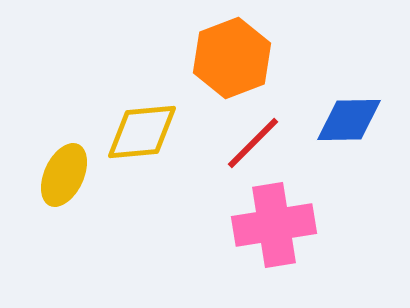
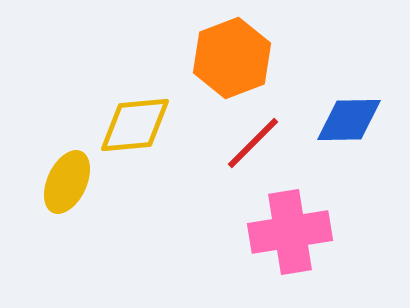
yellow diamond: moved 7 px left, 7 px up
yellow ellipse: moved 3 px right, 7 px down
pink cross: moved 16 px right, 7 px down
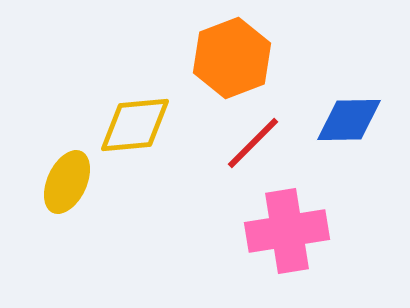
pink cross: moved 3 px left, 1 px up
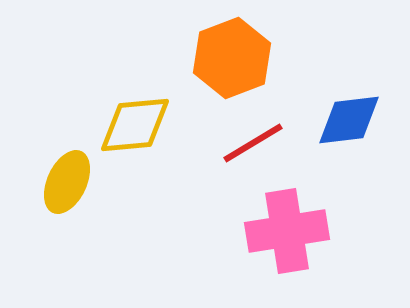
blue diamond: rotated 6 degrees counterclockwise
red line: rotated 14 degrees clockwise
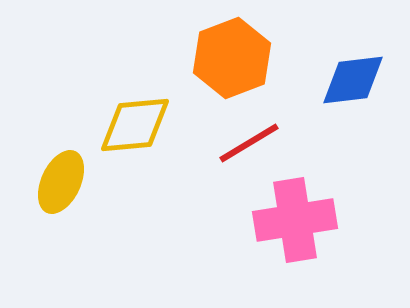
blue diamond: moved 4 px right, 40 px up
red line: moved 4 px left
yellow ellipse: moved 6 px left
pink cross: moved 8 px right, 11 px up
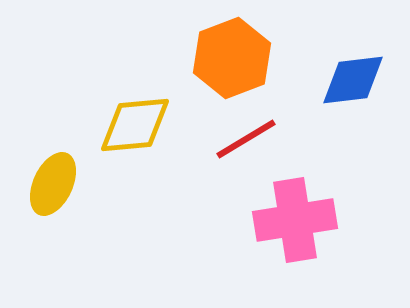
red line: moved 3 px left, 4 px up
yellow ellipse: moved 8 px left, 2 px down
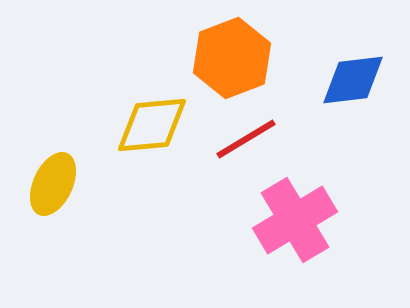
yellow diamond: moved 17 px right
pink cross: rotated 22 degrees counterclockwise
